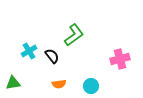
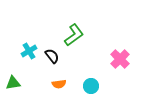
pink cross: rotated 30 degrees counterclockwise
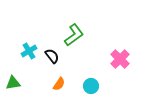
orange semicircle: rotated 48 degrees counterclockwise
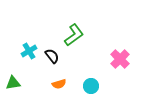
orange semicircle: rotated 40 degrees clockwise
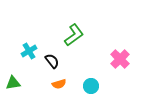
black semicircle: moved 5 px down
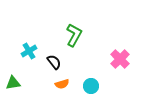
green L-shape: rotated 25 degrees counterclockwise
black semicircle: moved 2 px right, 1 px down
orange semicircle: moved 3 px right
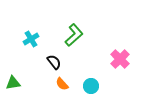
green L-shape: rotated 20 degrees clockwise
cyan cross: moved 2 px right, 12 px up
orange semicircle: rotated 64 degrees clockwise
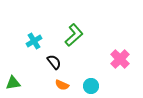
cyan cross: moved 3 px right, 2 px down
orange semicircle: moved 1 px down; rotated 24 degrees counterclockwise
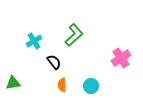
pink cross: moved 1 px right, 1 px up; rotated 12 degrees clockwise
orange semicircle: rotated 64 degrees clockwise
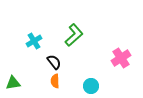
orange semicircle: moved 7 px left, 4 px up
